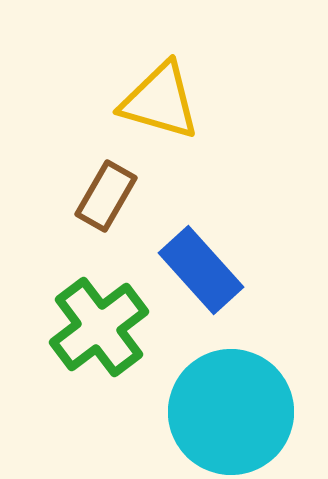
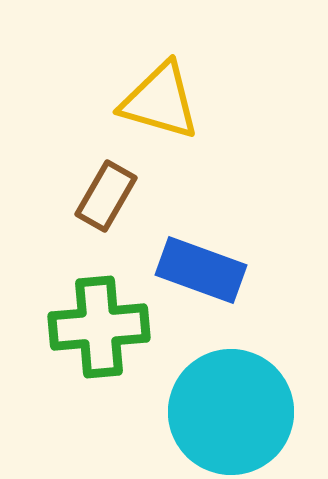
blue rectangle: rotated 28 degrees counterclockwise
green cross: rotated 32 degrees clockwise
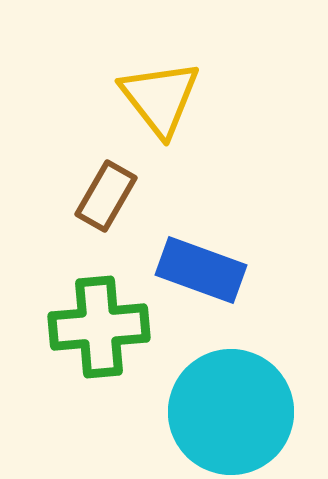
yellow triangle: moved 3 px up; rotated 36 degrees clockwise
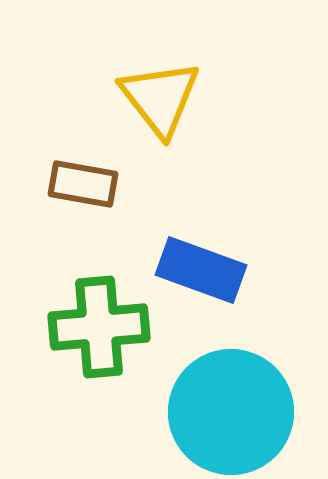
brown rectangle: moved 23 px left, 12 px up; rotated 70 degrees clockwise
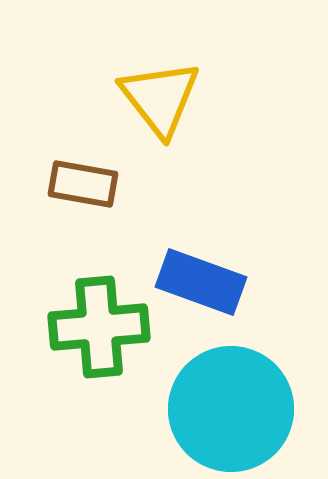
blue rectangle: moved 12 px down
cyan circle: moved 3 px up
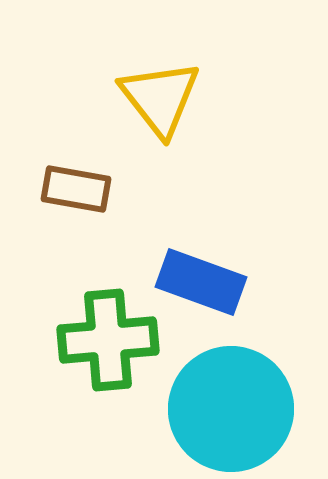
brown rectangle: moved 7 px left, 5 px down
green cross: moved 9 px right, 13 px down
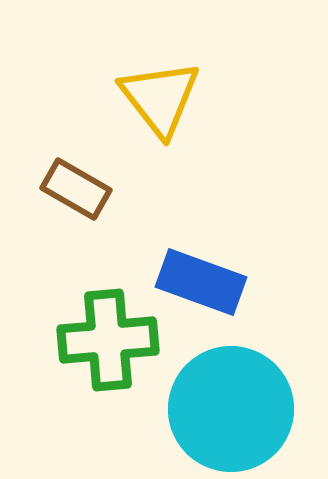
brown rectangle: rotated 20 degrees clockwise
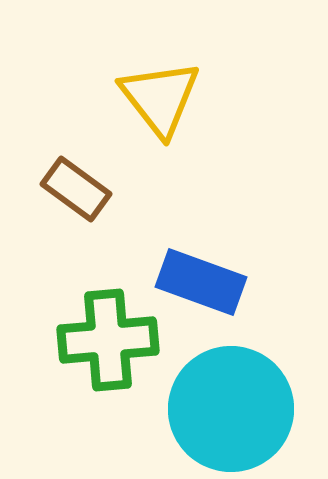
brown rectangle: rotated 6 degrees clockwise
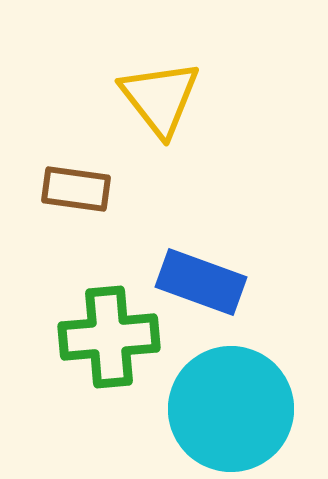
brown rectangle: rotated 28 degrees counterclockwise
green cross: moved 1 px right, 3 px up
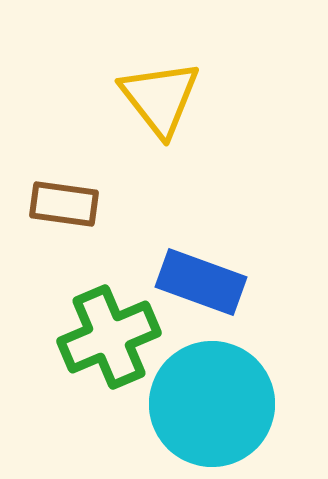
brown rectangle: moved 12 px left, 15 px down
green cross: rotated 18 degrees counterclockwise
cyan circle: moved 19 px left, 5 px up
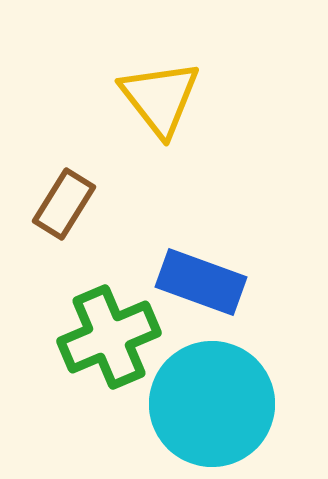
brown rectangle: rotated 66 degrees counterclockwise
